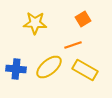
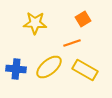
orange line: moved 1 px left, 2 px up
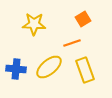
yellow star: moved 1 px left, 1 px down
yellow rectangle: rotated 40 degrees clockwise
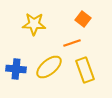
orange square: rotated 21 degrees counterclockwise
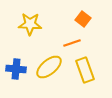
yellow star: moved 4 px left
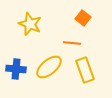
orange square: moved 1 px up
yellow star: rotated 20 degrees clockwise
orange line: rotated 24 degrees clockwise
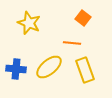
yellow star: moved 1 px left, 1 px up
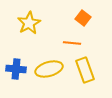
yellow star: rotated 20 degrees clockwise
yellow ellipse: moved 2 px down; rotated 24 degrees clockwise
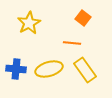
yellow rectangle: rotated 15 degrees counterclockwise
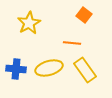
orange square: moved 1 px right, 3 px up
yellow ellipse: moved 1 px up
